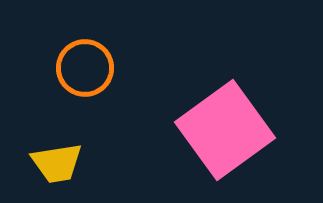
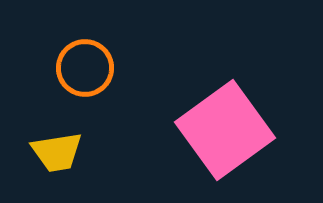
yellow trapezoid: moved 11 px up
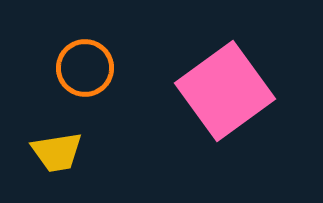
pink square: moved 39 px up
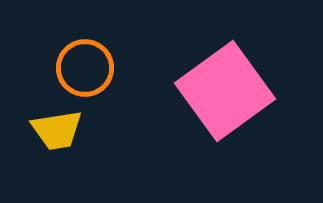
yellow trapezoid: moved 22 px up
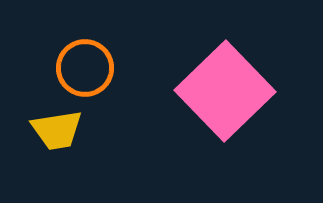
pink square: rotated 8 degrees counterclockwise
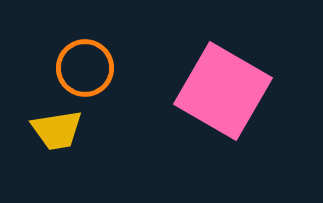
pink square: moved 2 px left; rotated 16 degrees counterclockwise
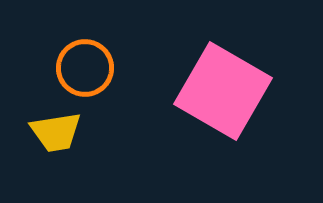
yellow trapezoid: moved 1 px left, 2 px down
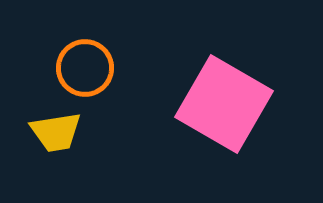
pink square: moved 1 px right, 13 px down
